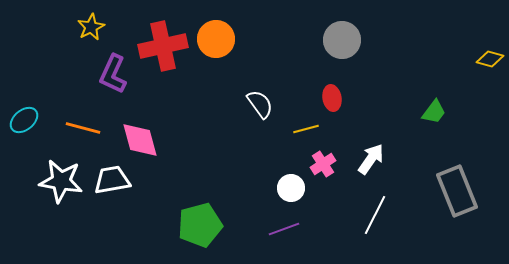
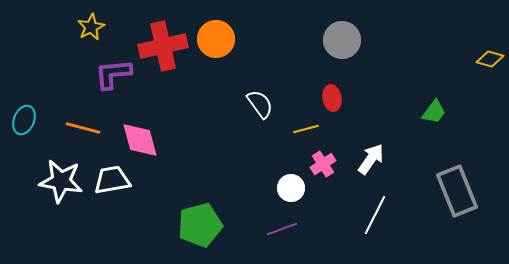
purple L-shape: rotated 60 degrees clockwise
cyan ellipse: rotated 28 degrees counterclockwise
purple line: moved 2 px left
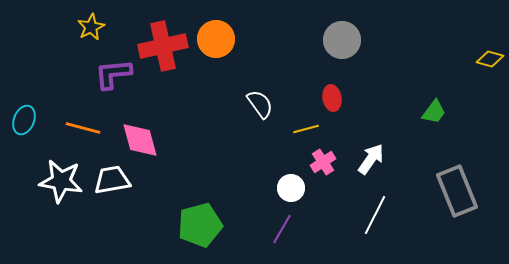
pink cross: moved 2 px up
purple line: rotated 40 degrees counterclockwise
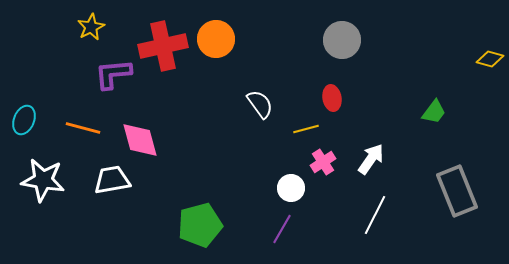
white star: moved 18 px left, 1 px up
